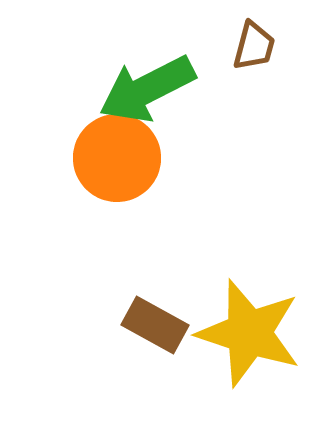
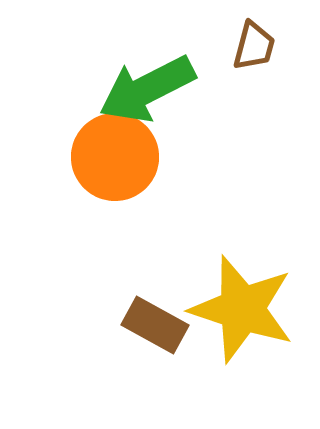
orange circle: moved 2 px left, 1 px up
yellow star: moved 7 px left, 24 px up
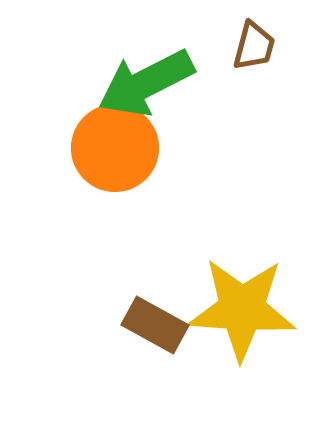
green arrow: moved 1 px left, 6 px up
orange circle: moved 9 px up
yellow star: rotated 14 degrees counterclockwise
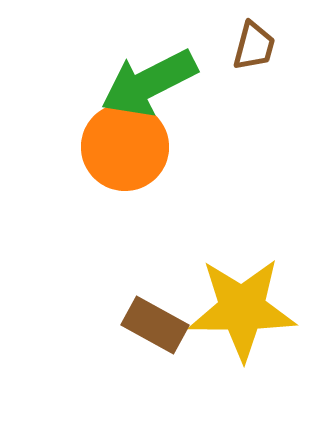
green arrow: moved 3 px right
orange circle: moved 10 px right, 1 px up
yellow star: rotated 4 degrees counterclockwise
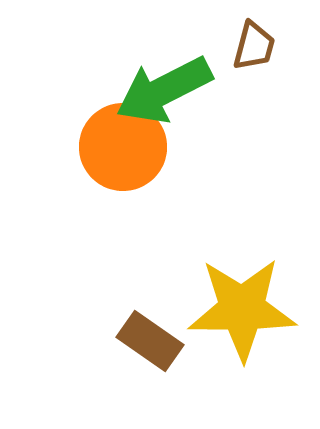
green arrow: moved 15 px right, 7 px down
orange circle: moved 2 px left
brown rectangle: moved 5 px left, 16 px down; rotated 6 degrees clockwise
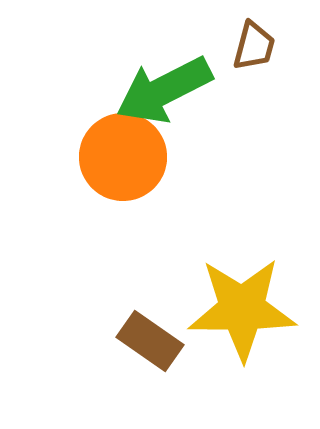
orange circle: moved 10 px down
